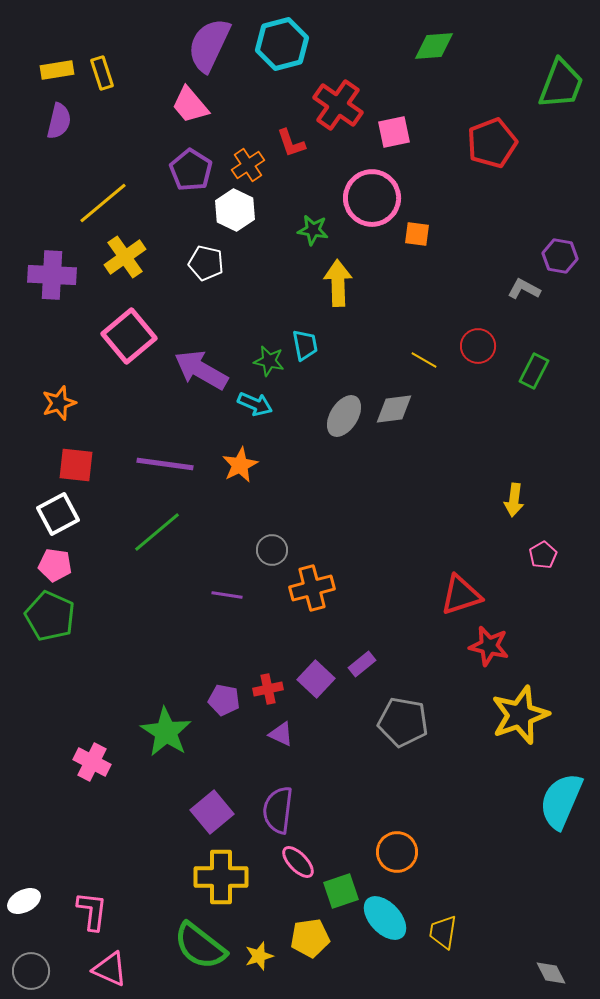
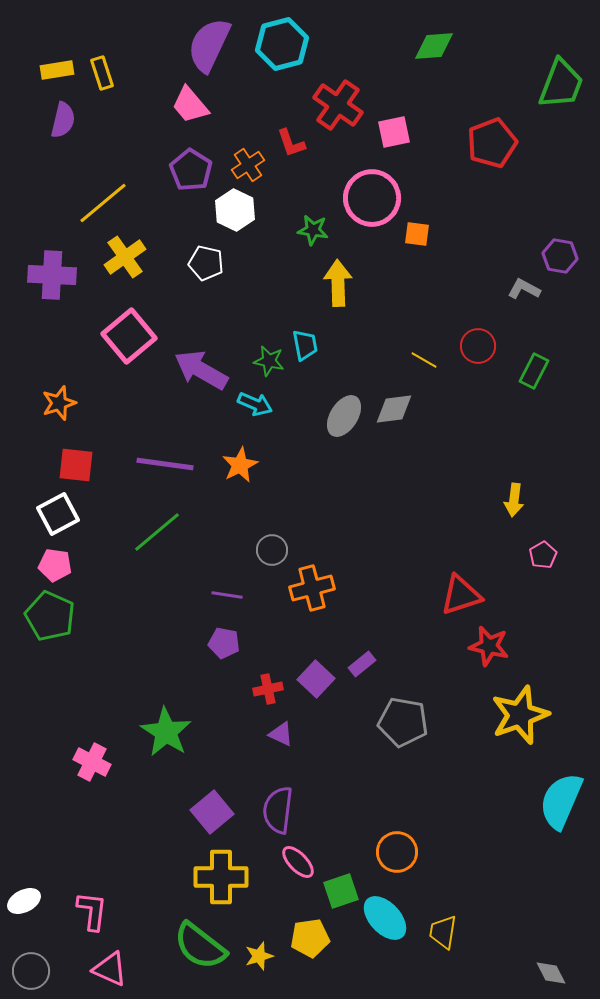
purple semicircle at (59, 121): moved 4 px right, 1 px up
purple pentagon at (224, 700): moved 57 px up
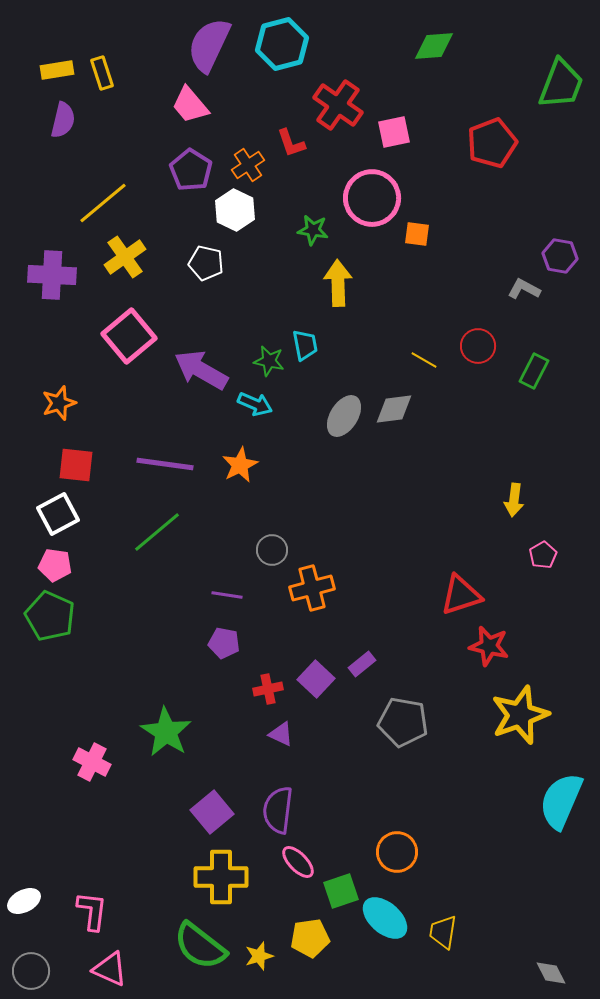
cyan ellipse at (385, 918): rotated 6 degrees counterclockwise
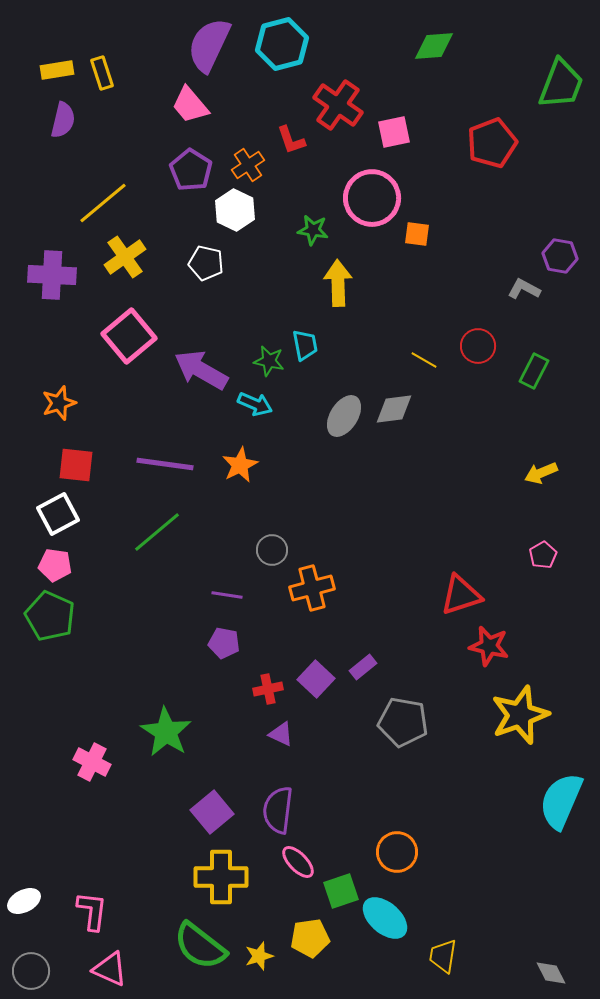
red L-shape at (291, 143): moved 3 px up
yellow arrow at (514, 500): moved 27 px right, 27 px up; rotated 60 degrees clockwise
purple rectangle at (362, 664): moved 1 px right, 3 px down
yellow trapezoid at (443, 932): moved 24 px down
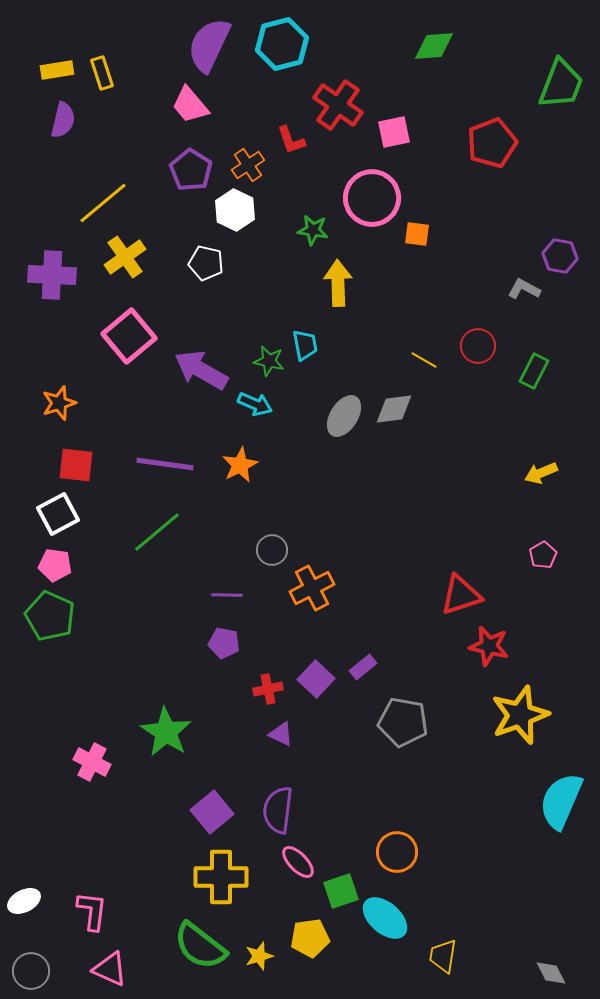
orange cross at (312, 588): rotated 12 degrees counterclockwise
purple line at (227, 595): rotated 8 degrees counterclockwise
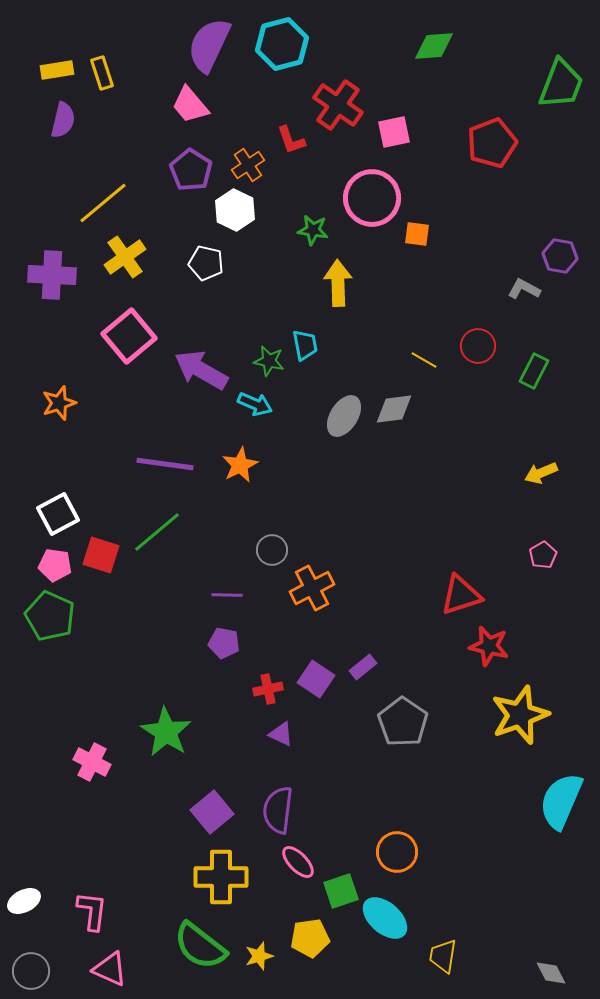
red square at (76, 465): moved 25 px right, 90 px down; rotated 12 degrees clockwise
purple square at (316, 679): rotated 9 degrees counterclockwise
gray pentagon at (403, 722): rotated 24 degrees clockwise
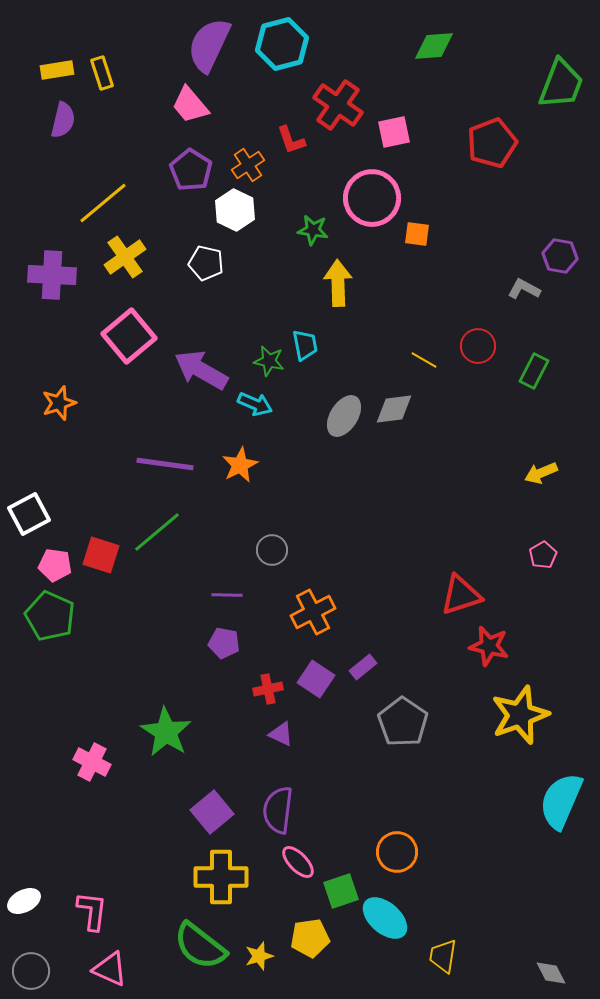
white square at (58, 514): moved 29 px left
orange cross at (312, 588): moved 1 px right, 24 px down
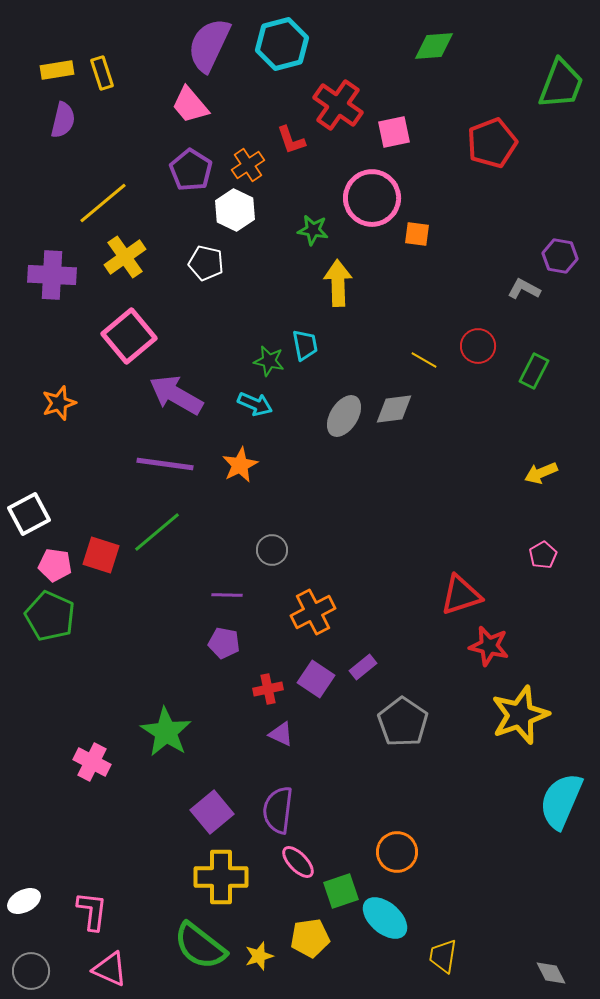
purple arrow at (201, 370): moved 25 px left, 25 px down
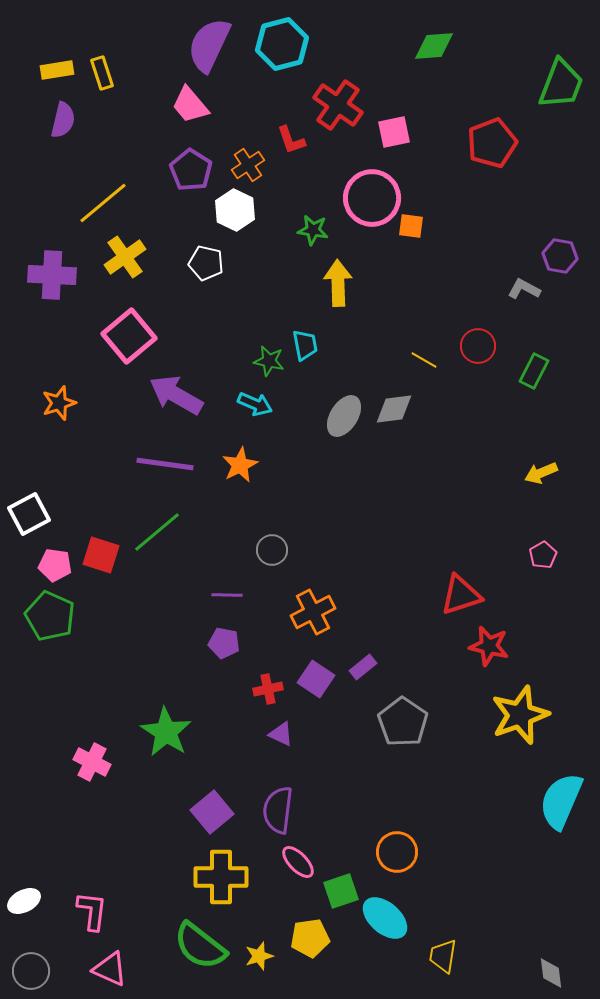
orange square at (417, 234): moved 6 px left, 8 px up
gray diamond at (551, 973): rotated 20 degrees clockwise
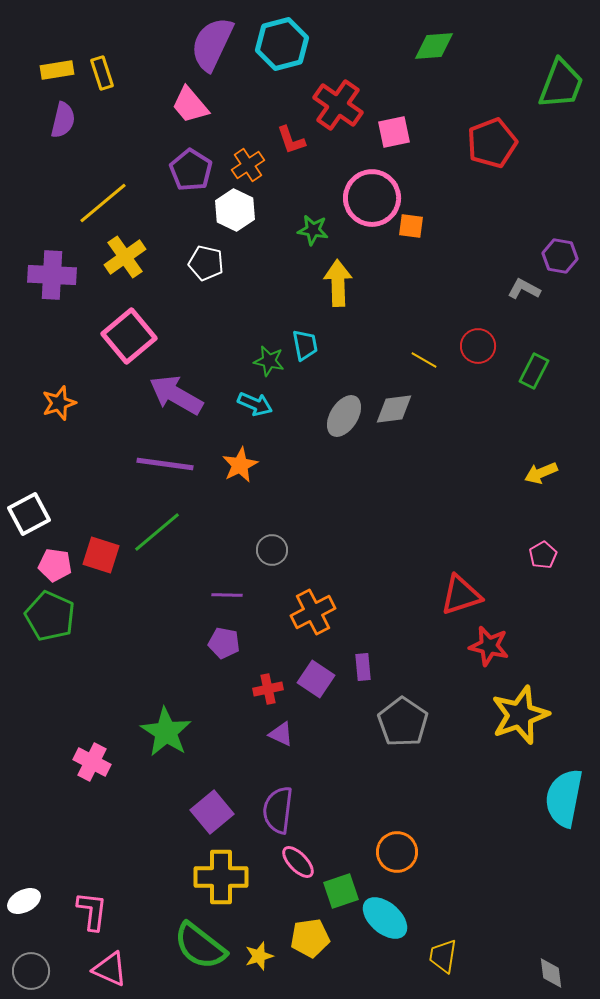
purple semicircle at (209, 45): moved 3 px right, 1 px up
purple rectangle at (363, 667): rotated 56 degrees counterclockwise
cyan semicircle at (561, 801): moved 3 px right, 3 px up; rotated 12 degrees counterclockwise
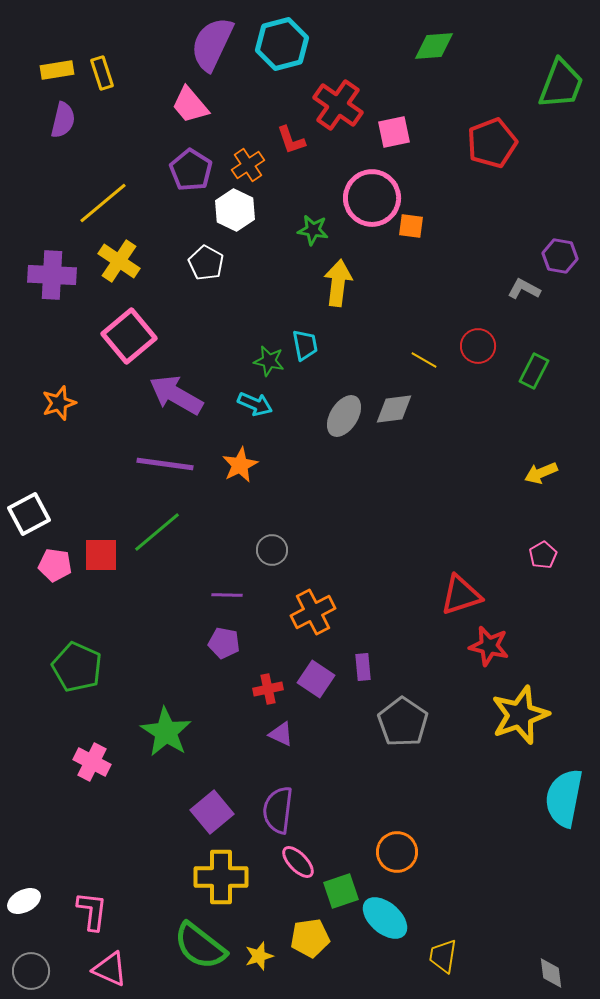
yellow cross at (125, 257): moved 6 px left, 4 px down; rotated 21 degrees counterclockwise
white pentagon at (206, 263): rotated 16 degrees clockwise
yellow arrow at (338, 283): rotated 9 degrees clockwise
red square at (101, 555): rotated 18 degrees counterclockwise
green pentagon at (50, 616): moved 27 px right, 51 px down
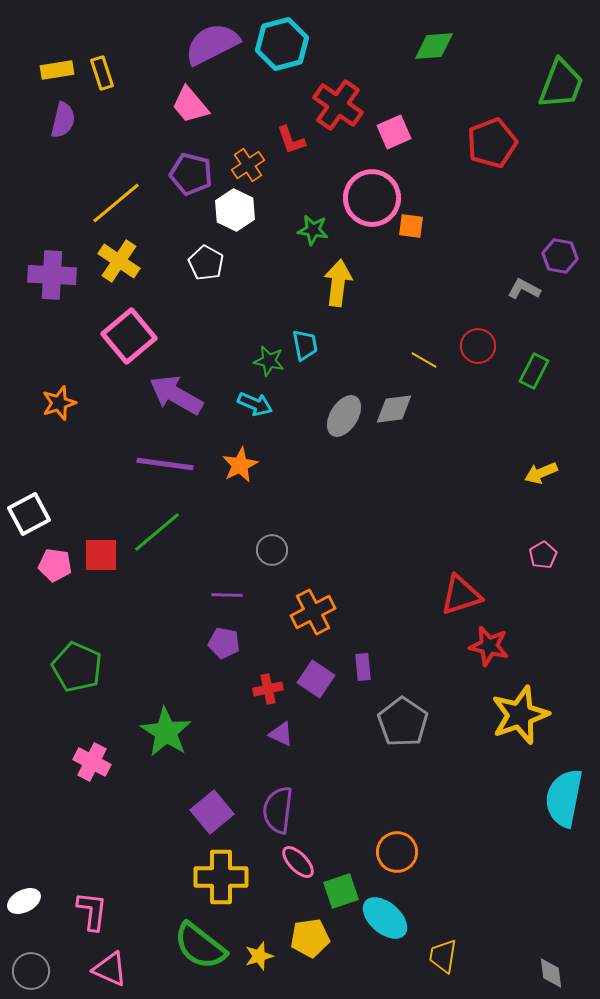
purple semicircle at (212, 44): rotated 38 degrees clockwise
pink square at (394, 132): rotated 12 degrees counterclockwise
purple pentagon at (191, 170): moved 4 px down; rotated 18 degrees counterclockwise
yellow line at (103, 203): moved 13 px right
